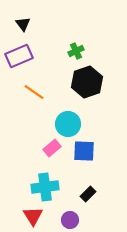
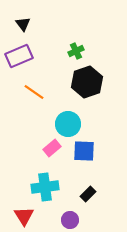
red triangle: moved 9 px left
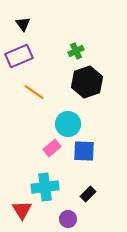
red triangle: moved 2 px left, 6 px up
purple circle: moved 2 px left, 1 px up
